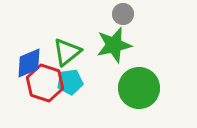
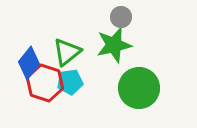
gray circle: moved 2 px left, 3 px down
blue diamond: rotated 28 degrees counterclockwise
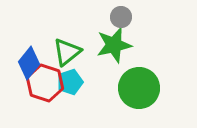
cyan pentagon: rotated 10 degrees counterclockwise
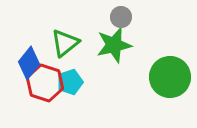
green triangle: moved 2 px left, 9 px up
green circle: moved 31 px right, 11 px up
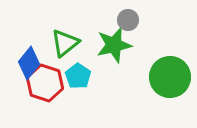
gray circle: moved 7 px right, 3 px down
cyan pentagon: moved 8 px right, 6 px up; rotated 20 degrees counterclockwise
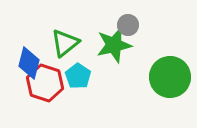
gray circle: moved 5 px down
blue diamond: rotated 24 degrees counterclockwise
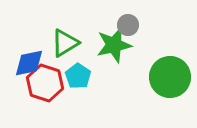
green triangle: rotated 8 degrees clockwise
blue diamond: rotated 64 degrees clockwise
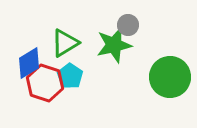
blue diamond: rotated 20 degrees counterclockwise
cyan pentagon: moved 8 px left
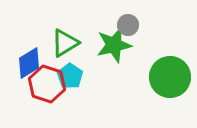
red hexagon: moved 2 px right, 1 px down
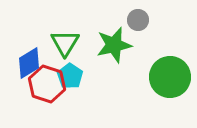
gray circle: moved 10 px right, 5 px up
green triangle: rotated 28 degrees counterclockwise
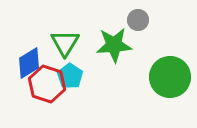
green star: rotated 9 degrees clockwise
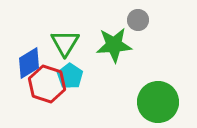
green circle: moved 12 px left, 25 px down
